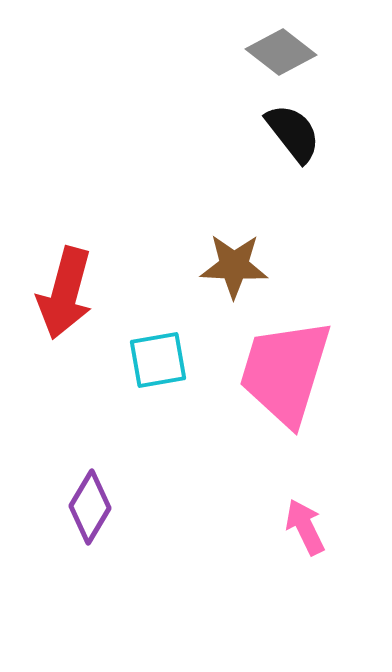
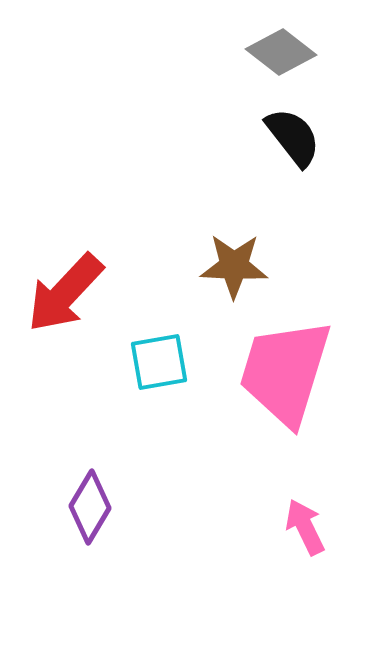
black semicircle: moved 4 px down
red arrow: rotated 28 degrees clockwise
cyan square: moved 1 px right, 2 px down
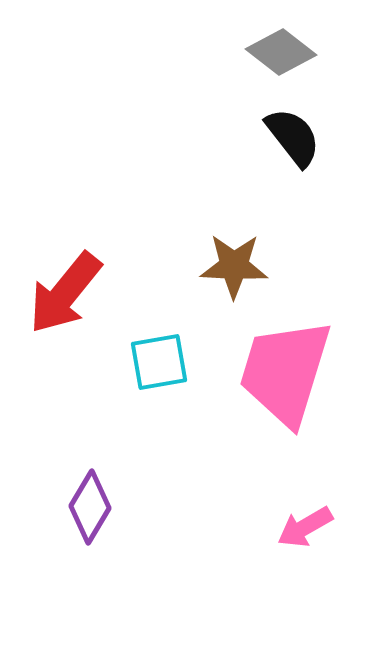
red arrow: rotated 4 degrees counterclockwise
pink arrow: rotated 94 degrees counterclockwise
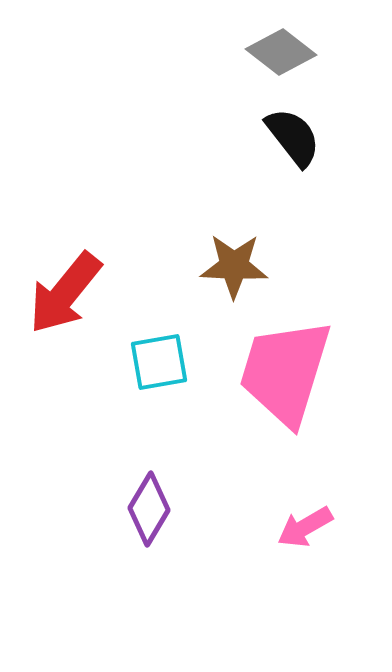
purple diamond: moved 59 px right, 2 px down
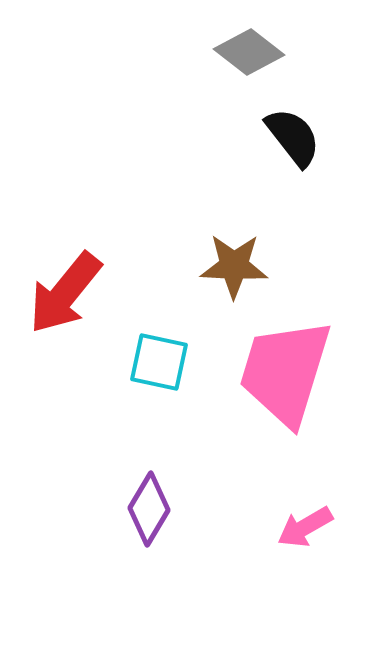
gray diamond: moved 32 px left
cyan square: rotated 22 degrees clockwise
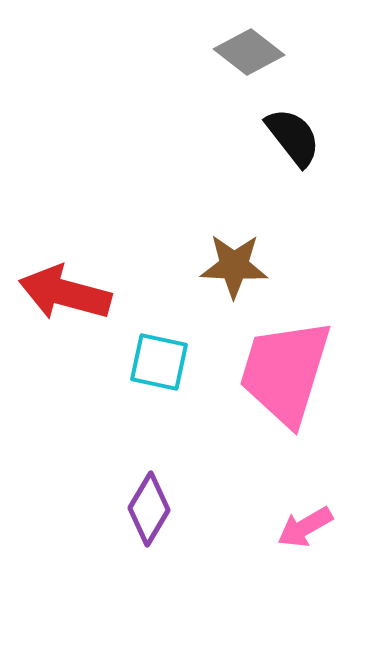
red arrow: rotated 66 degrees clockwise
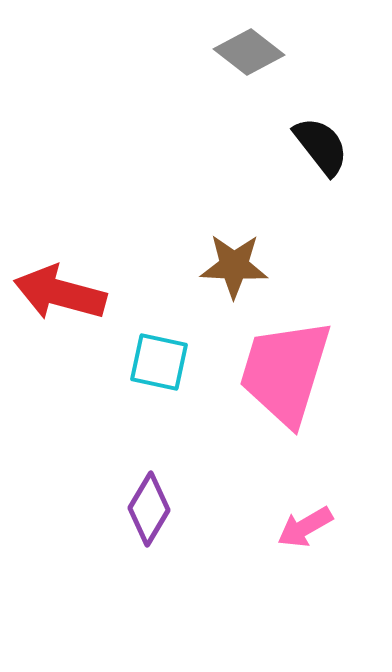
black semicircle: moved 28 px right, 9 px down
red arrow: moved 5 px left
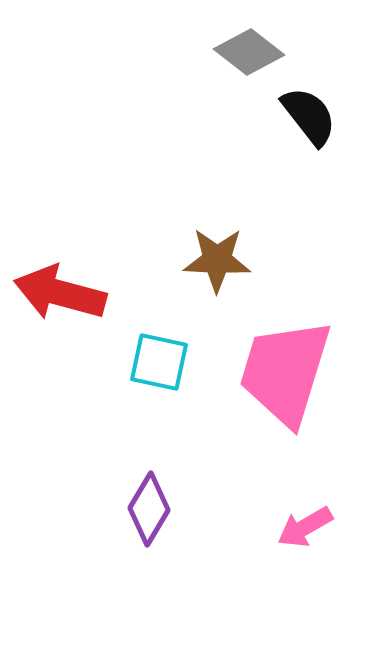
black semicircle: moved 12 px left, 30 px up
brown star: moved 17 px left, 6 px up
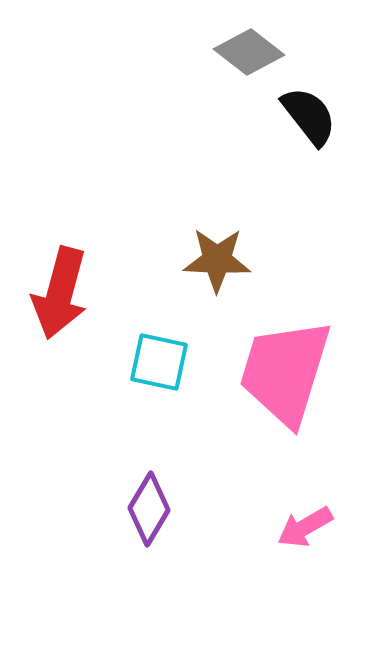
red arrow: rotated 90 degrees counterclockwise
